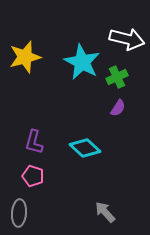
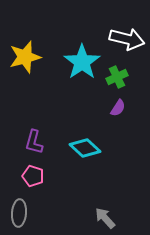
cyan star: rotated 9 degrees clockwise
gray arrow: moved 6 px down
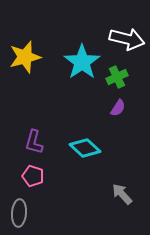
gray arrow: moved 17 px right, 24 px up
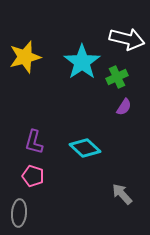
purple semicircle: moved 6 px right, 1 px up
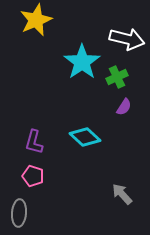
yellow star: moved 11 px right, 37 px up; rotated 8 degrees counterclockwise
cyan diamond: moved 11 px up
